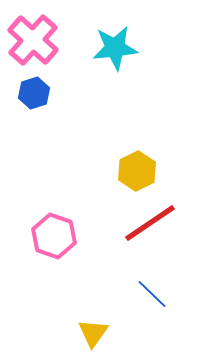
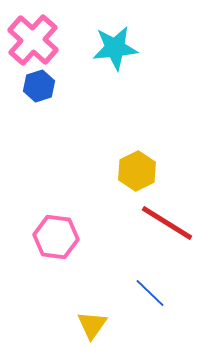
blue hexagon: moved 5 px right, 7 px up
red line: moved 17 px right; rotated 66 degrees clockwise
pink hexagon: moved 2 px right, 1 px down; rotated 12 degrees counterclockwise
blue line: moved 2 px left, 1 px up
yellow triangle: moved 1 px left, 8 px up
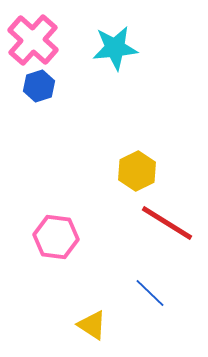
yellow triangle: rotated 32 degrees counterclockwise
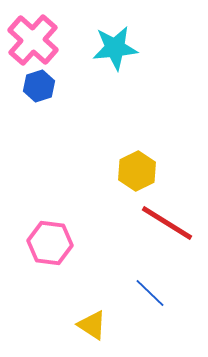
pink hexagon: moved 6 px left, 6 px down
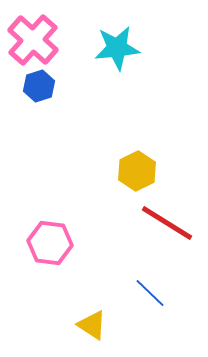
cyan star: moved 2 px right
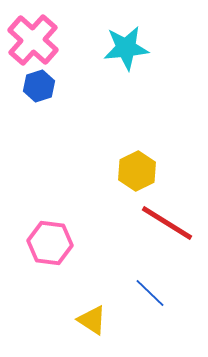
cyan star: moved 9 px right
yellow triangle: moved 5 px up
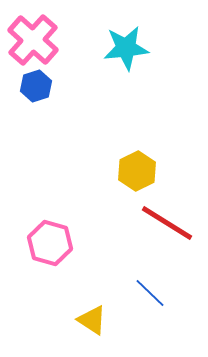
blue hexagon: moved 3 px left
pink hexagon: rotated 9 degrees clockwise
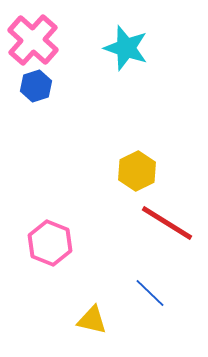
cyan star: rotated 24 degrees clockwise
pink hexagon: rotated 6 degrees clockwise
yellow triangle: rotated 20 degrees counterclockwise
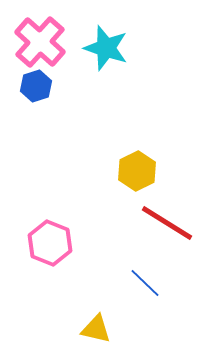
pink cross: moved 7 px right, 2 px down
cyan star: moved 20 px left
blue line: moved 5 px left, 10 px up
yellow triangle: moved 4 px right, 9 px down
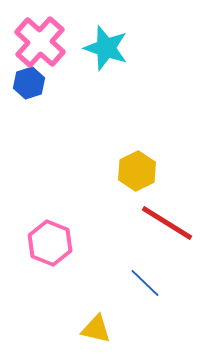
blue hexagon: moved 7 px left, 3 px up
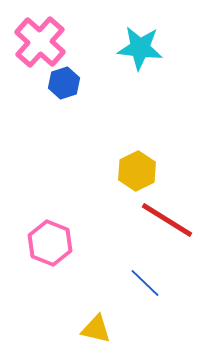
cyan star: moved 34 px right; rotated 12 degrees counterclockwise
blue hexagon: moved 35 px right
red line: moved 3 px up
